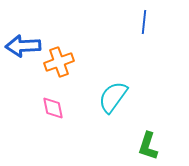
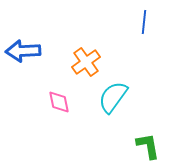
blue arrow: moved 5 px down
orange cross: moved 27 px right; rotated 16 degrees counterclockwise
pink diamond: moved 6 px right, 6 px up
green L-shape: rotated 152 degrees clockwise
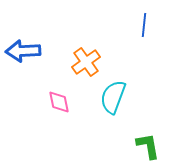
blue line: moved 3 px down
cyan semicircle: rotated 16 degrees counterclockwise
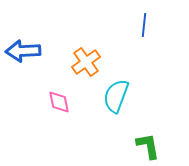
cyan semicircle: moved 3 px right, 1 px up
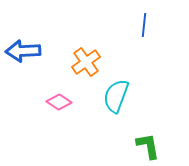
pink diamond: rotated 45 degrees counterclockwise
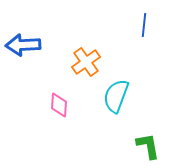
blue arrow: moved 6 px up
pink diamond: moved 3 px down; rotated 60 degrees clockwise
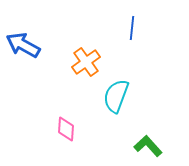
blue line: moved 12 px left, 3 px down
blue arrow: rotated 32 degrees clockwise
pink diamond: moved 7 px right, 24 px down
green L-shape: rotated 32 degrees counterclockwise
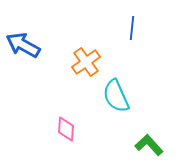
cyan semicircle: rotated 44 degrees counterclockwise
green L-shape: moved 1 px right, 1 px up
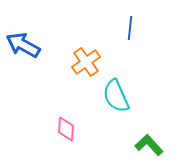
blue line: moved 2 px left
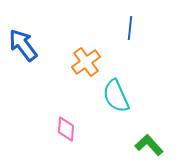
blue arrow: rotated 24 degrees clockwise
